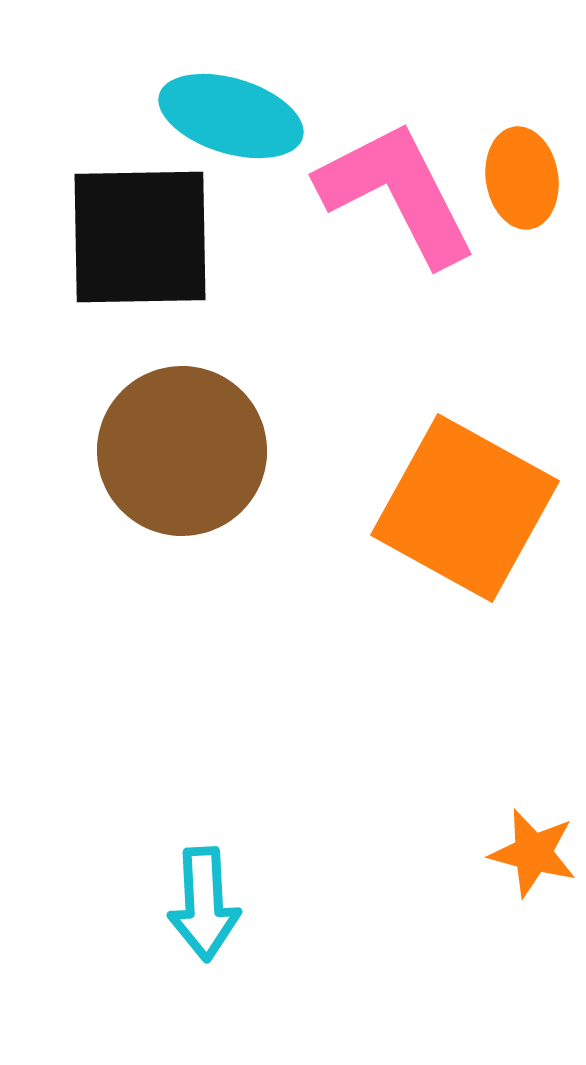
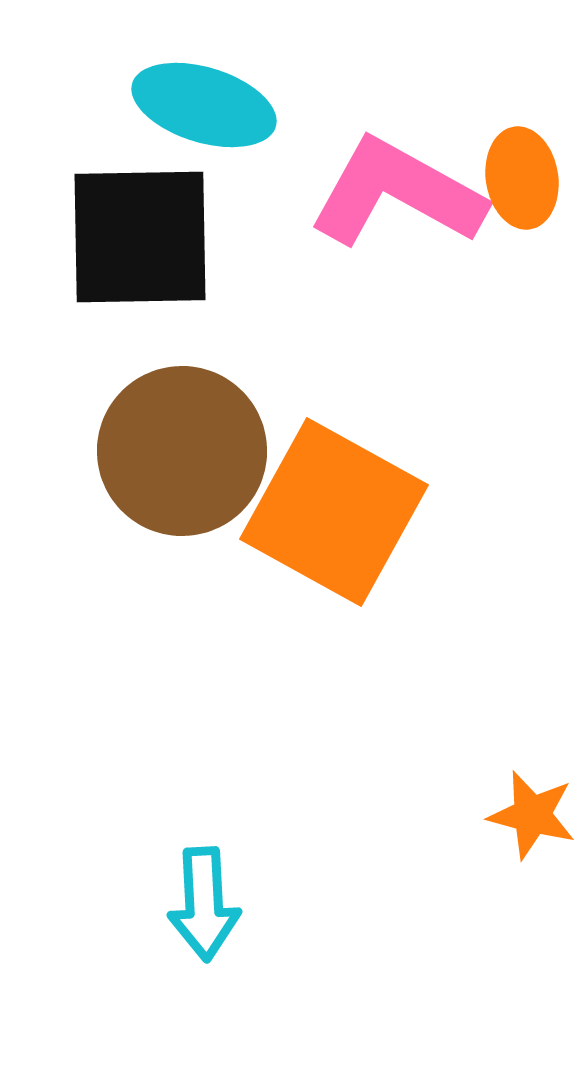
cyan ellipse: moved 27 px left, 11 px up
pink L-shape: rotated 34 degrees counterclockwise
orange square: moved 131 px left, 4 px down
orange star: moved 1 px left, 38 px up
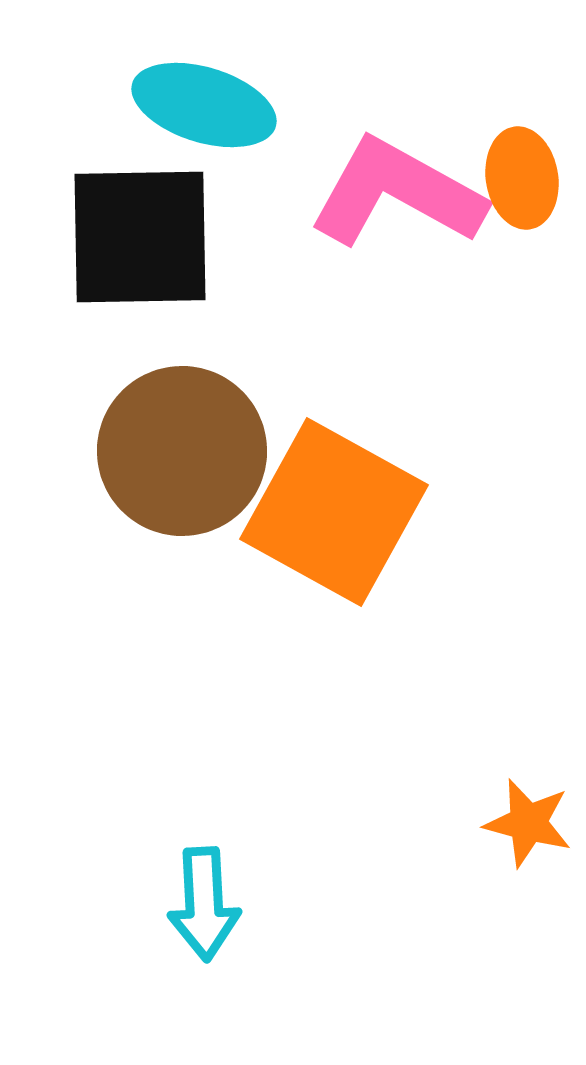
orange star: moved 4 px left, 8 px down
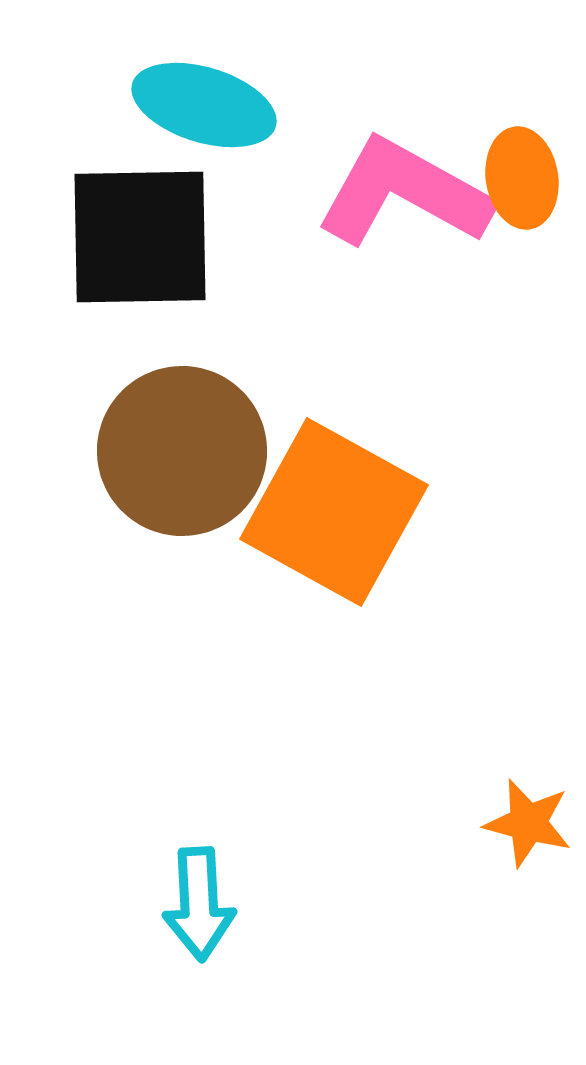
pink L-shape: moved 7 px right
cyan arrow: moved 5 px left
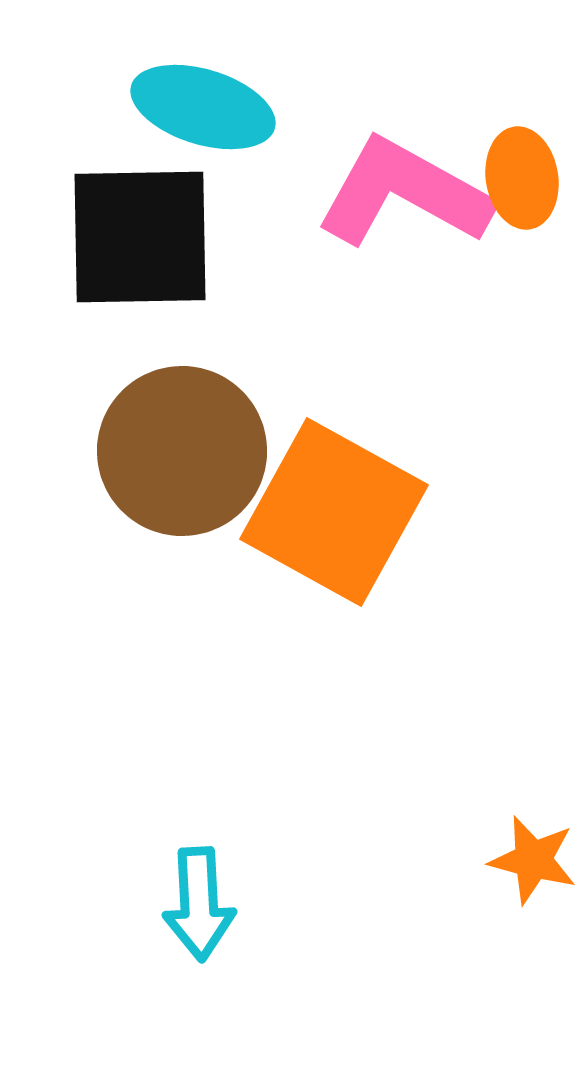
cyan ellipse: moved 1 px left, 2 px down
orange star: moved 5 px right, 37 px down
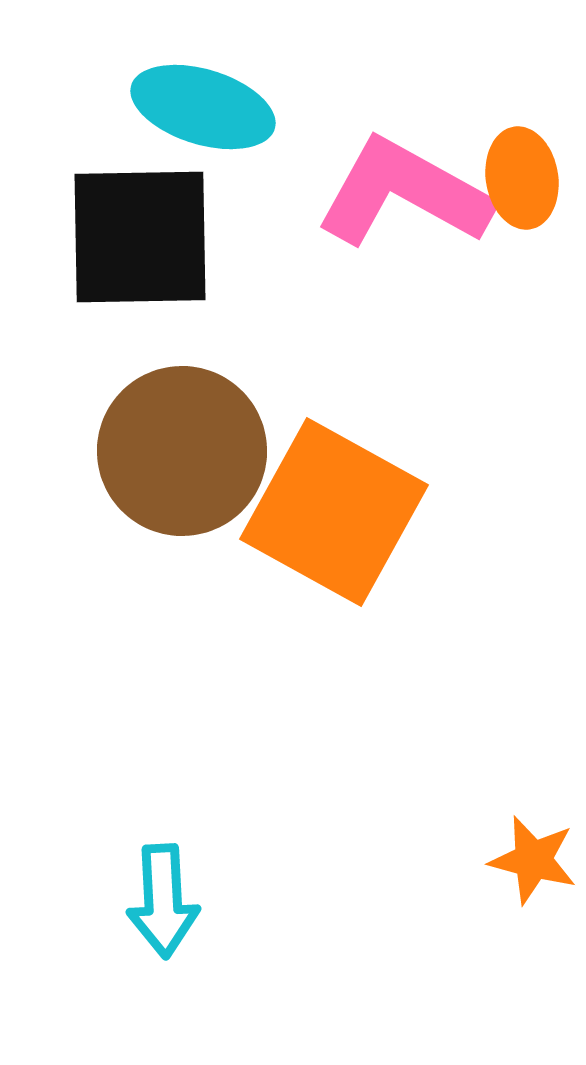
cyan arrow: moved 36 px left, 3 px up
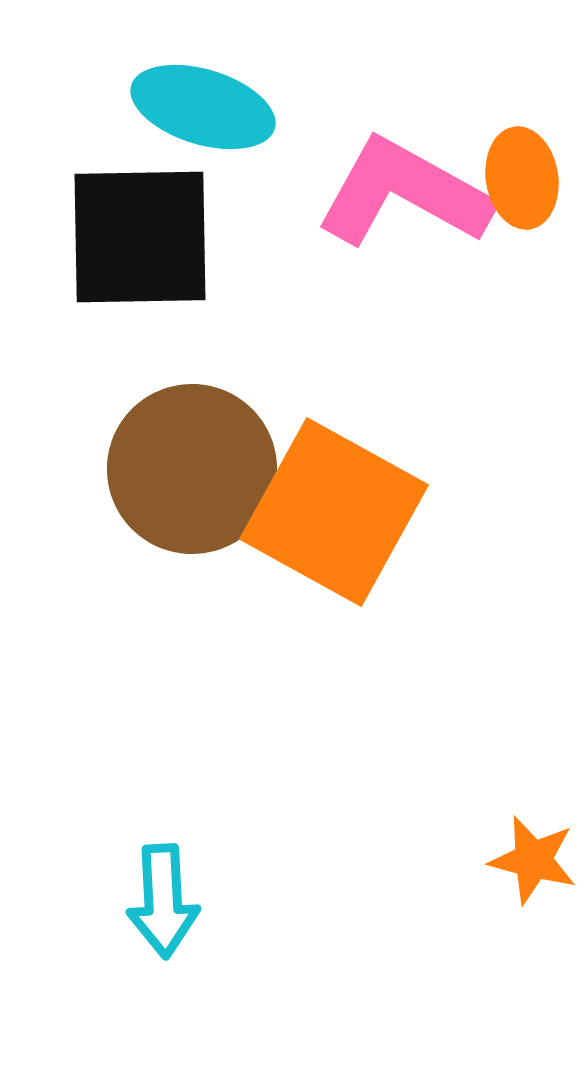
brown circle: moved 10 px right, 18 px down
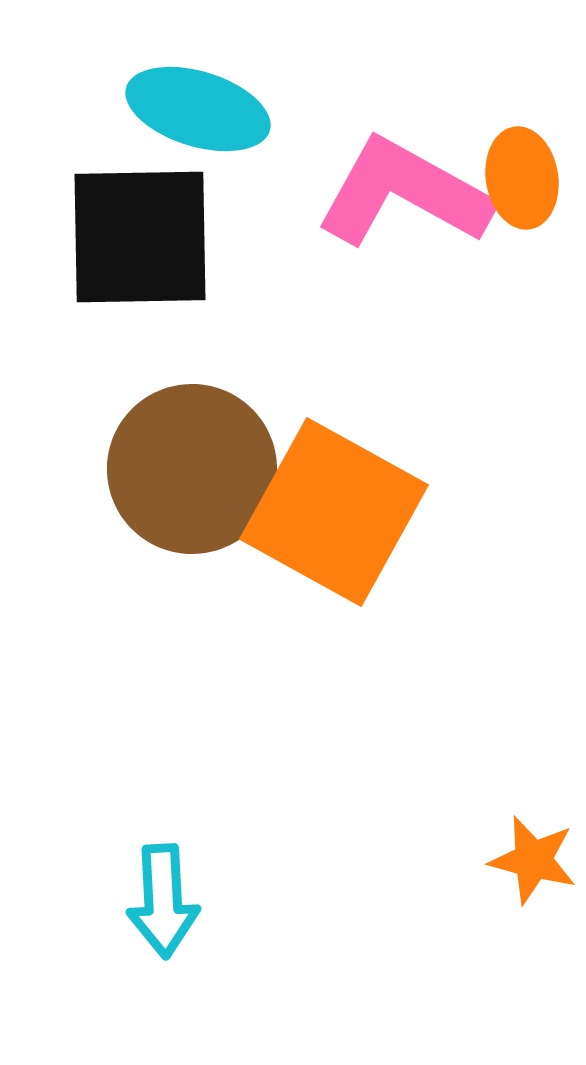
cyan ellipse: moved 5 px left, 2 px down
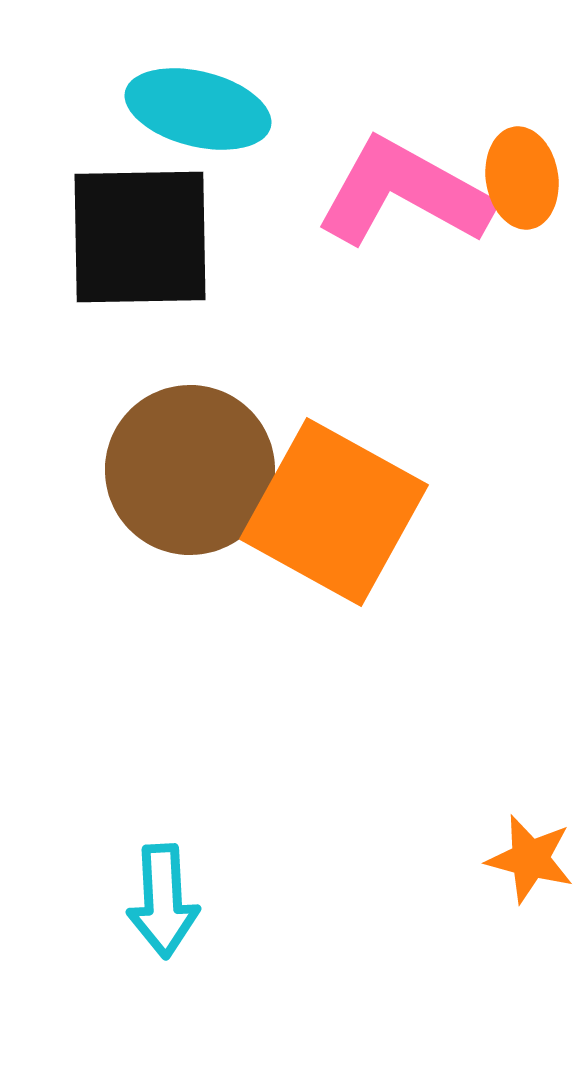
cyan ellipse: rotated 3 degrees counterclockwise
brown circle: moved 2 px left, 1 px down
orange star: moved 3 px left, 1 px up
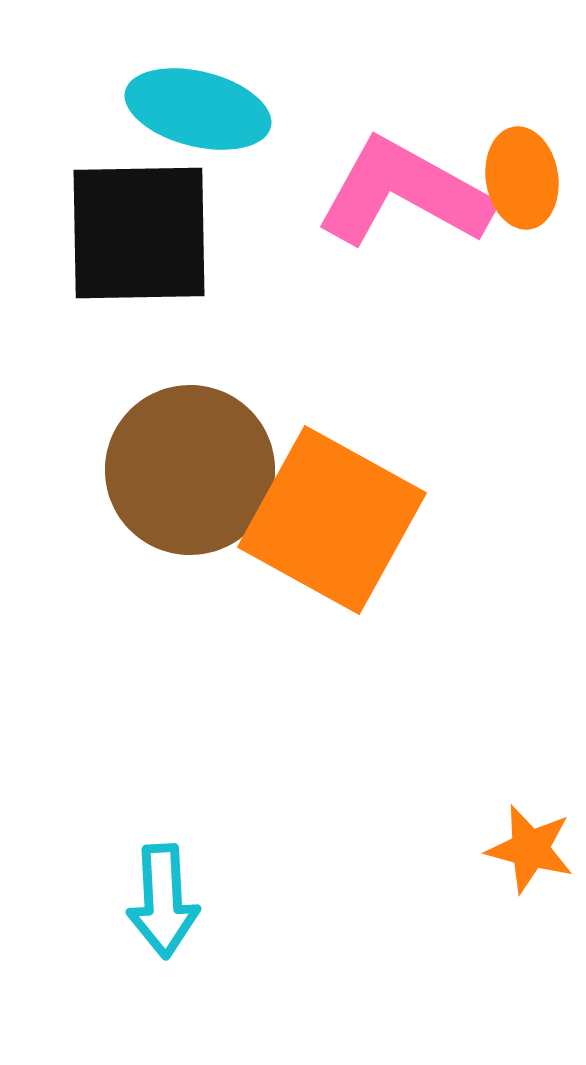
black square: moved 1 px left, 4 px up
orange square: moved 2 px left, 8 px down
orange star: moved 10 px up
